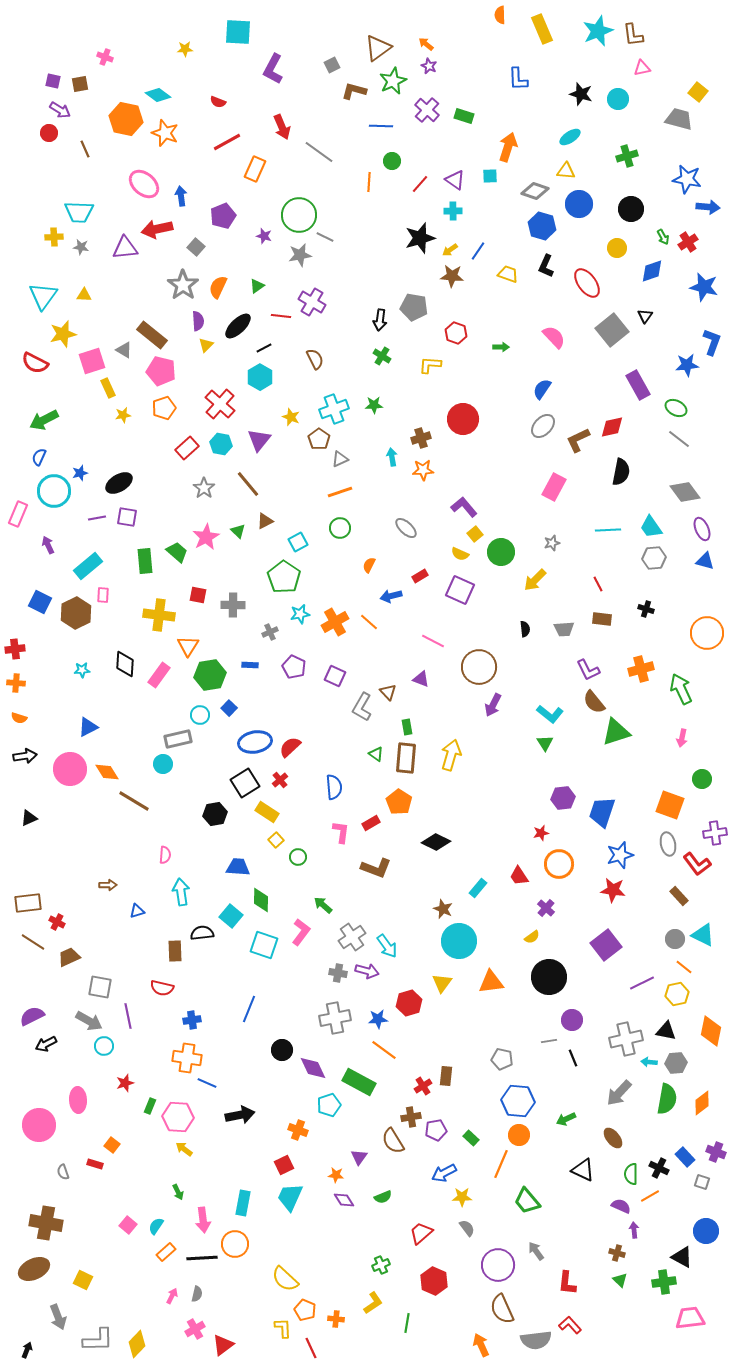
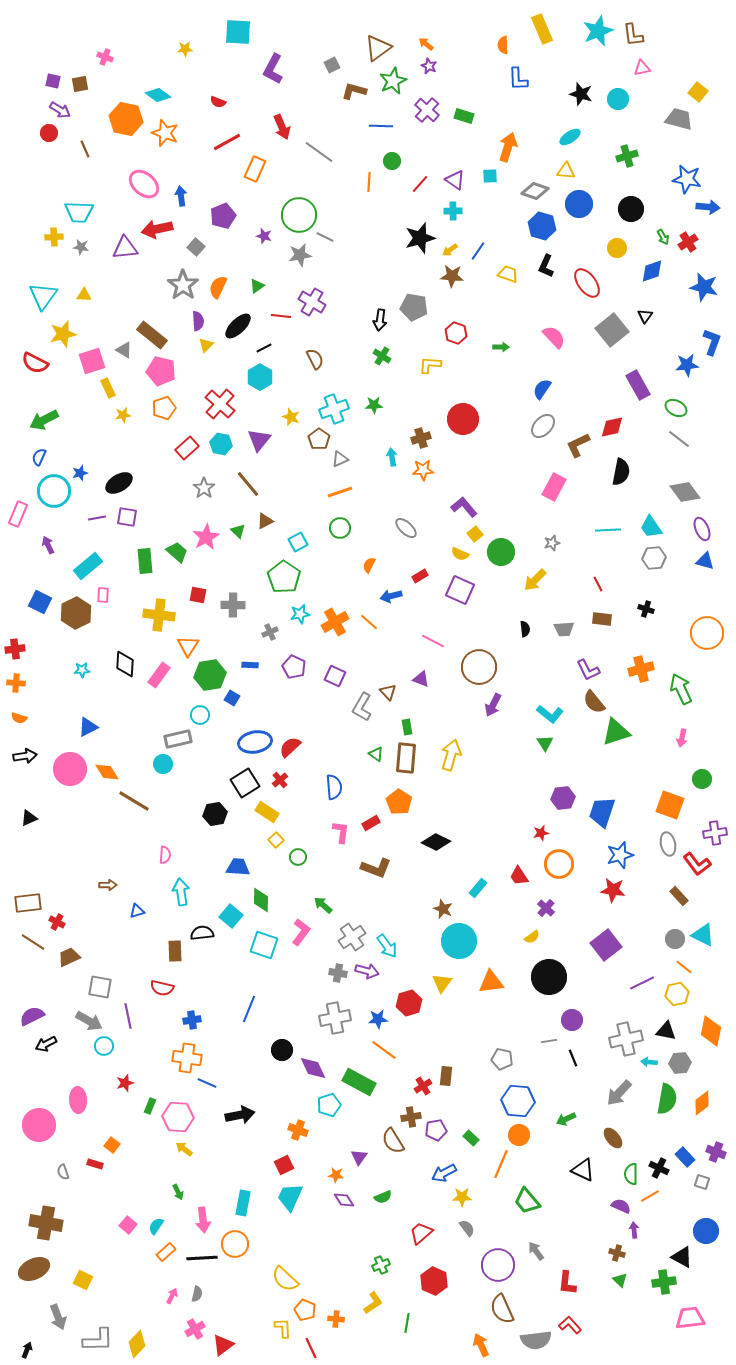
orange semicircle at (500, 15): moved 3 px right, 30 px down
brown L-shape at (578, 440): moved 5 px down
blue square at (229, 708): moved 3 px right, 10 px up; rotated 14 degrees counterclockwise
gray hexagon at (676, 1063): moved 4 px right
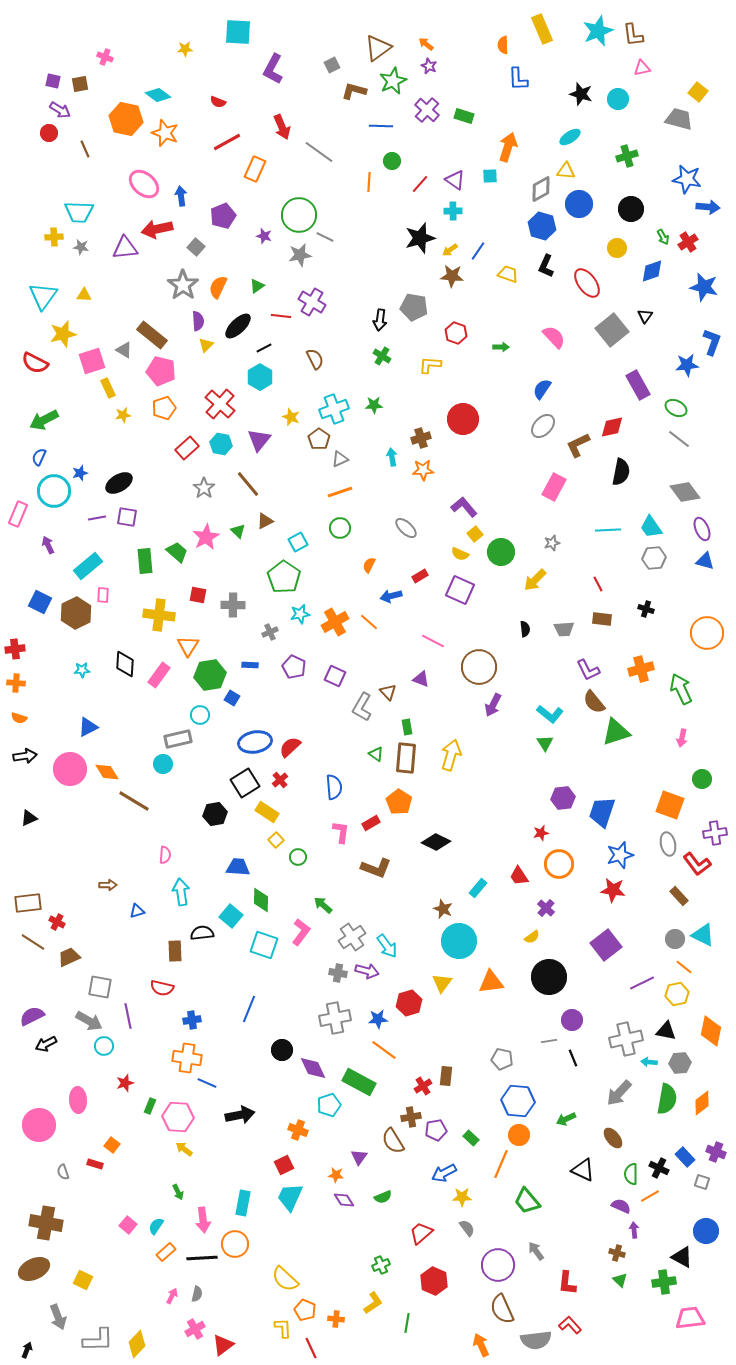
gray diamond at (535, 191): moved 6 px right, 2 px up; rotated 48 degrees counterclockwise
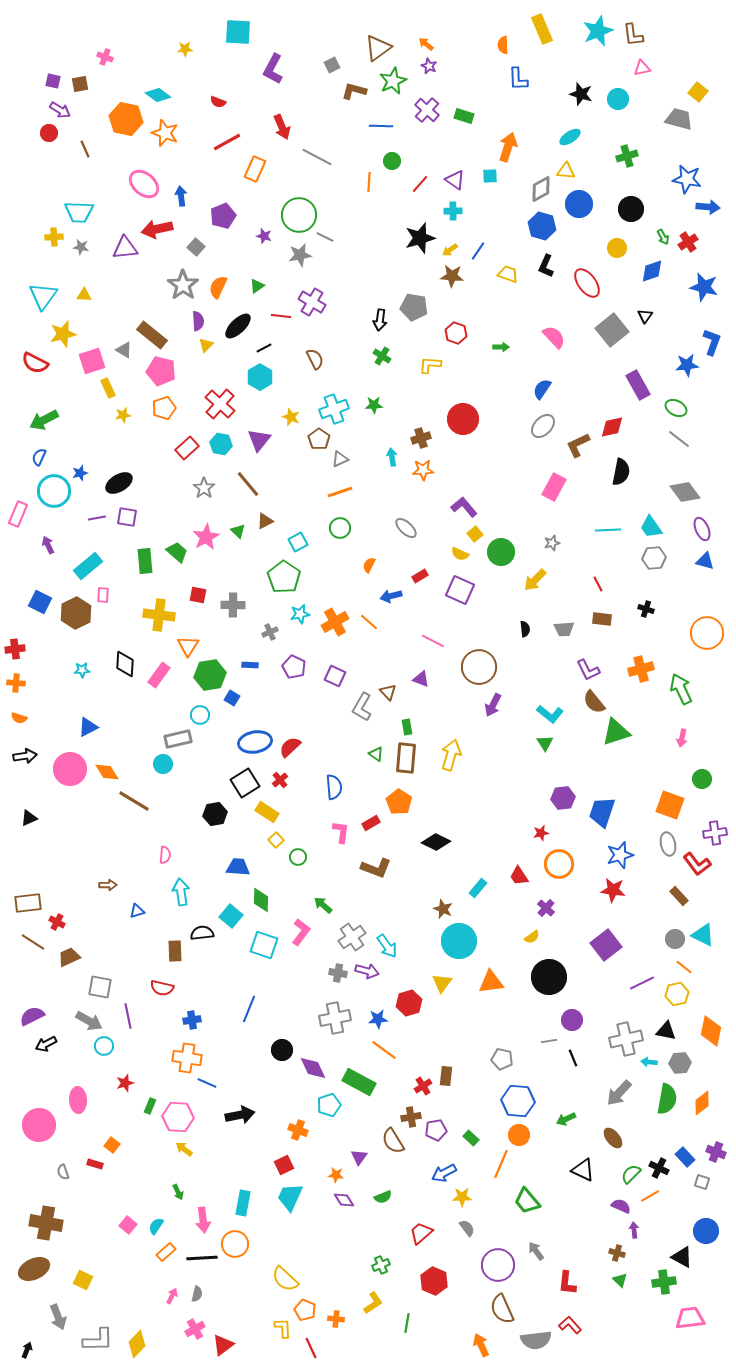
gray line at (319, 152): moved 2 px left, 5 px down; rotated 8 degrees counterclockwise
green semicircle at (631, 1174): rotated 45 degrees clockwise
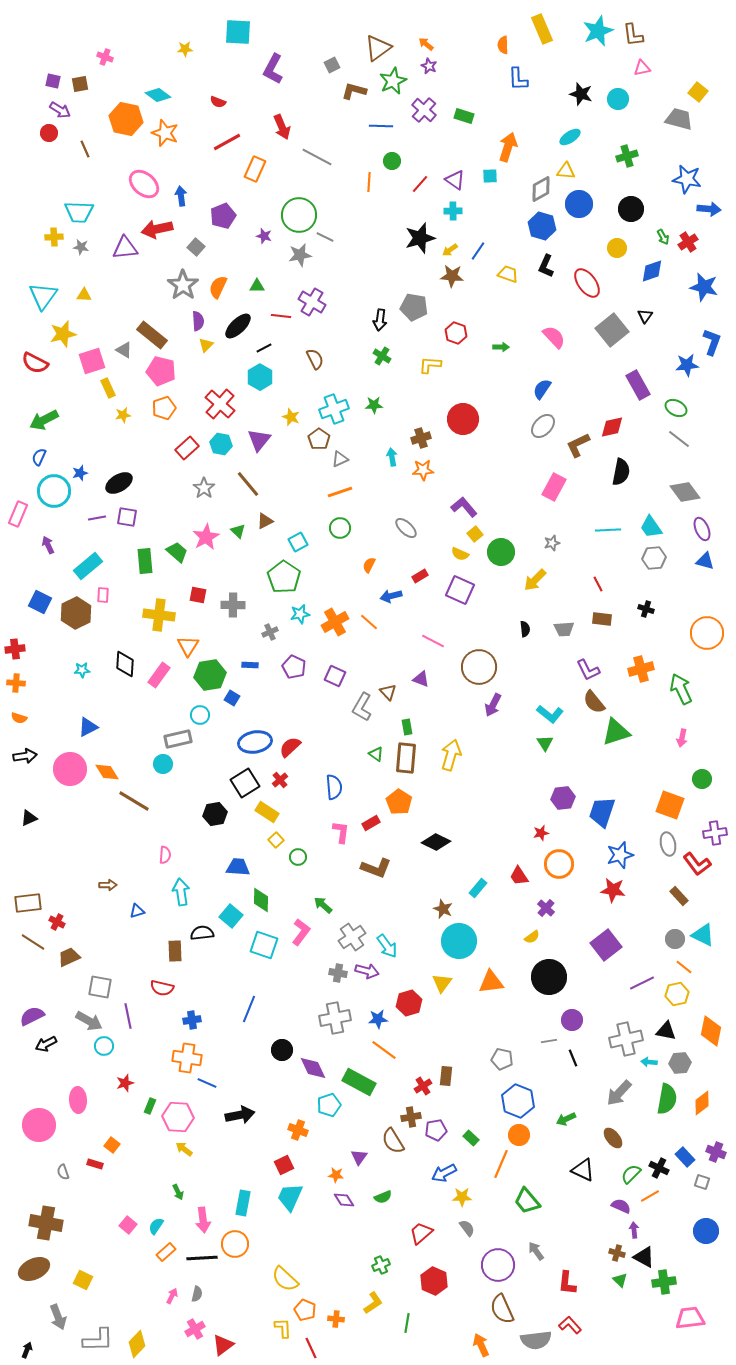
purple cross at (427, 110): moved 3 px left
blue arrow at (708, 207): moved 1 px right, 2 px down
green triangle at (257, 286): rotated 35 degrees clockwise
blue hexagon at (518, 1101): rotated 16 degrees clockwise
black triangle at (682, 1257): moved 38 px left
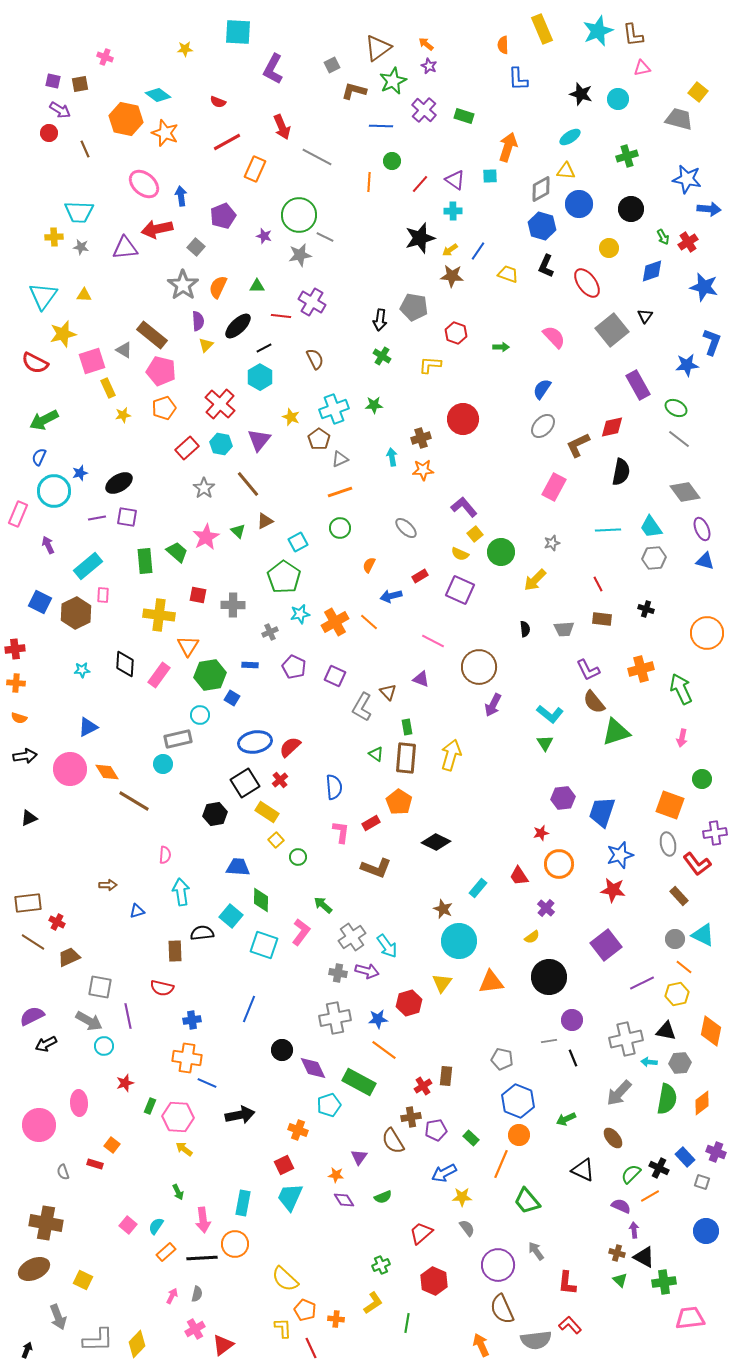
yellow circle at (617, 248): moved 8 px left
pink ellipse at (78, 1100): moved 1 px right, 3 px down
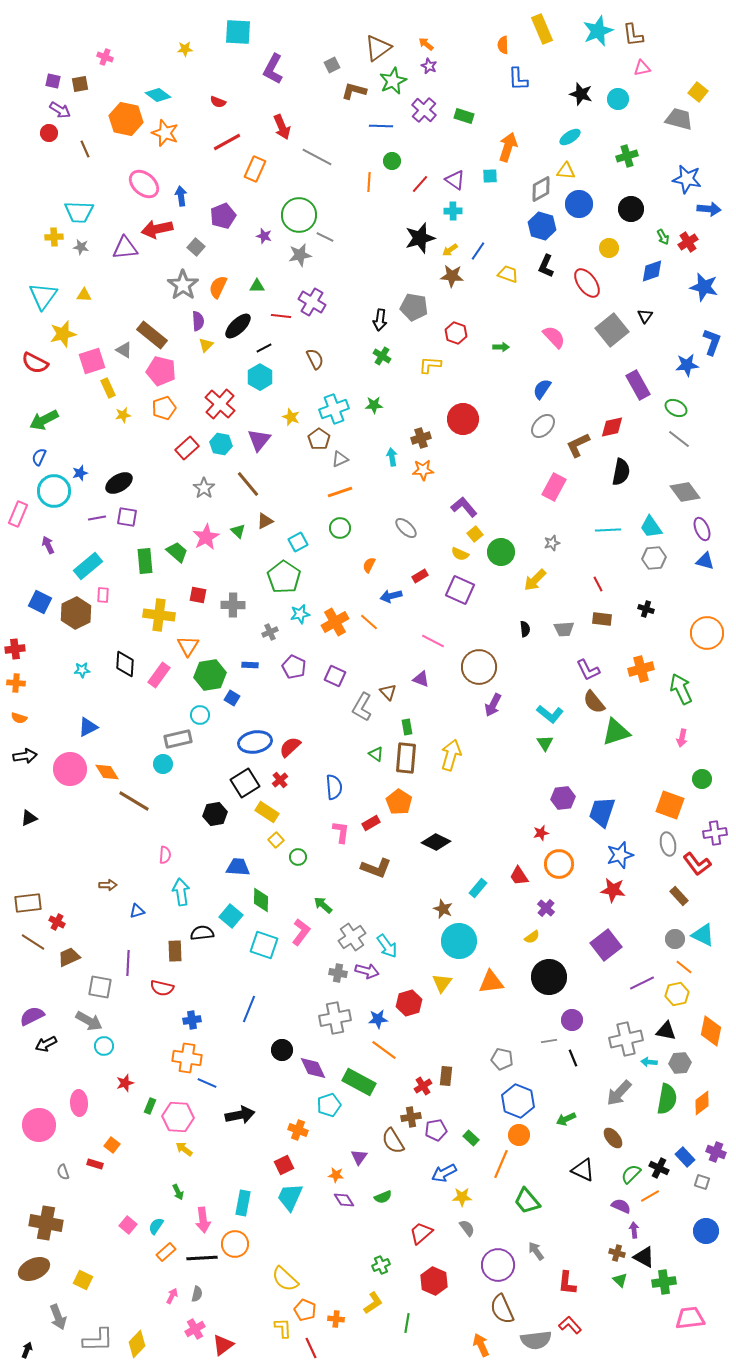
purple line at (128, 1016): moved 53 px up; rotated 15 degrees clockwise
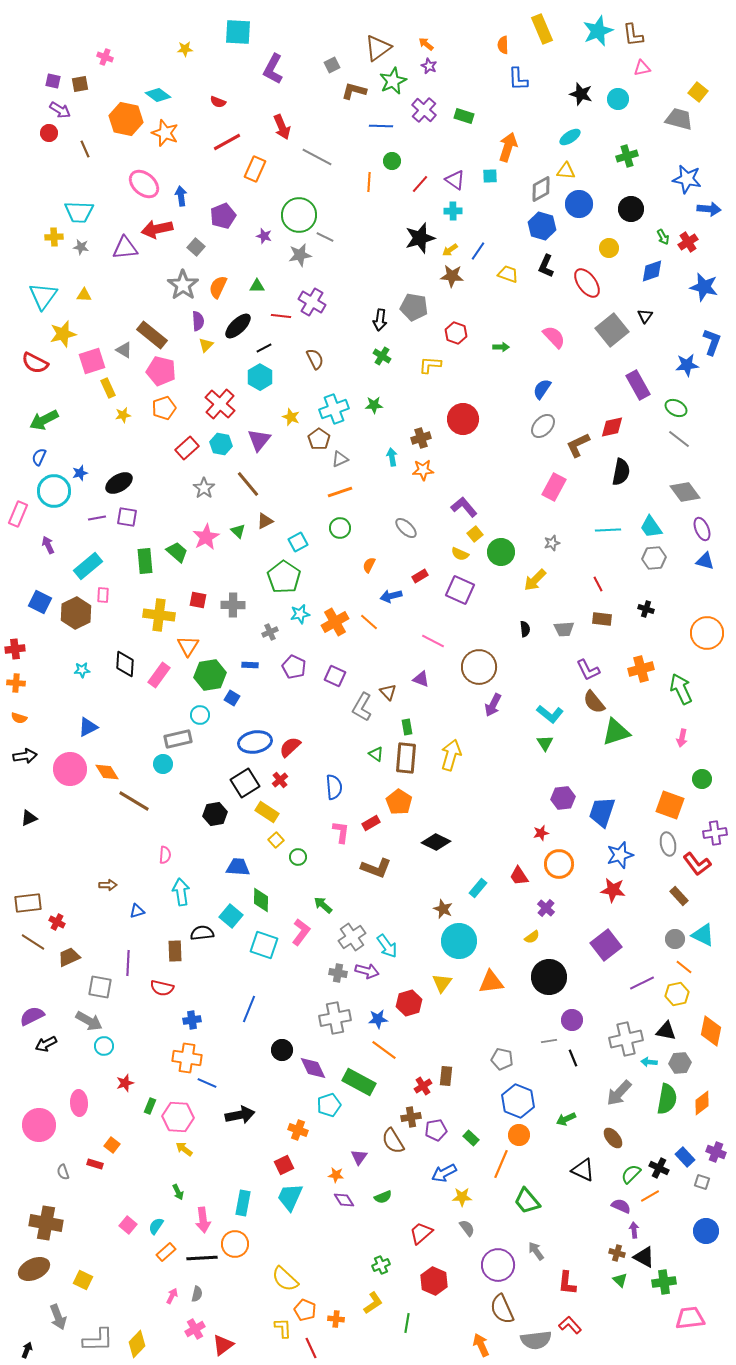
red square at (198, 595): moved 5 px down
